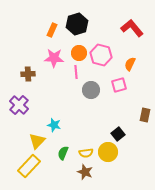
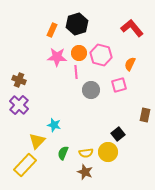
pink star: moved 3 px right, 1 px up
brown cross: moved 9 px left, 6 px down; rotated 24 degrees clockwise
yellow rectangle: moved 4 px left, 1 px up
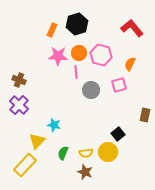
pink star: moved 1 px right, 1 px up
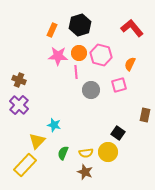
black hexagon: moved 3 px right, 1 px down
black square: moved 1 px up; rotated 16 degrees counterclockwise
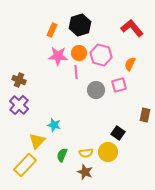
gray circle: moved 5 px right
green semicircle: moved 1 px left, 2 px down
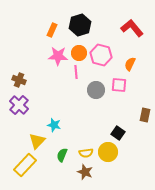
pink square: rotated 21 degrees clockwise
